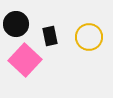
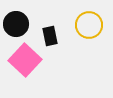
yellow circle: moved 12 px up
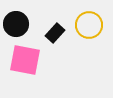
black rectangle: moved 5 px right, 3 px up; rotated 54 degrees clockwise
pink square: rotated 32 degrees counterclockwise
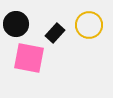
pink square: moved 4 px right, 2 px up
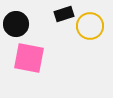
yellow circle: moved 1 px right, 1 px down
black rectangle: moved 9 px right, 19 px up; rotated 30 degrees clockwise
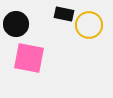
black rectangle: rotated 30 degrees clockwise
yellow circle: moved 1 px left, 1 px up
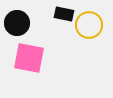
black circle: moved 1 px right, 1 px up
